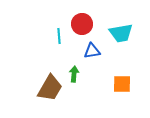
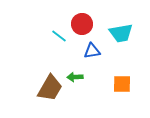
cyan line: rotated 49 degrees counterclockwise
green arrow: moved 1 px right, 3 px down; rotated 98 degrees counterclockwise
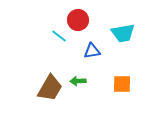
red circle: moved 4 px left, 4 px up
cyan trapezoid: moved 2 px right
green arrow: moved 3 px right, 4 px down
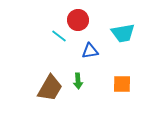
blue triangle: moved 2 px left
green arrow: rotated 91 degrees counterclockwise
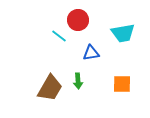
blue triangle: moved 1 px right, 2 px down
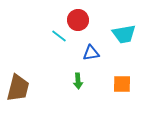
cyan trapezoid: moved 1 px right, 1 px down
brown trapezoid: moved 32 px left; rotated 16 degrees counterclockwise
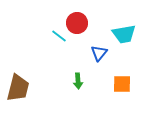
red circle: moved 1 px left, 3 px down
blue triangle: moved 8 px right; rotated 42 degrees counterclockwise
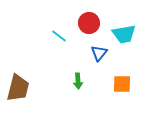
red circle: moved 12 px right
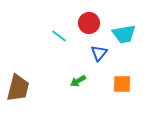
green arrow: rotated 63 degrees clockwise
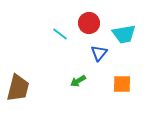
cyan line: moved 1 px right, 2 px up
